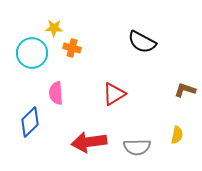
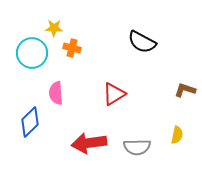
red arrow: moved 1 px down
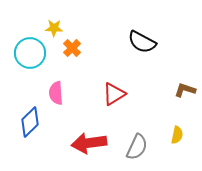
orange cross: rotated 30 degrees clockwise
cyan circle: moved 2 px left
gray semicircle: rotated 64 degrees counterclockwise
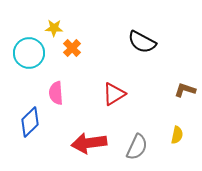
cyan circle: moved 1 px left
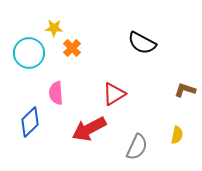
black semicircle: moved 1 px down
red arrow: moved 14 px up; rotated 20 degrees counterclockwise
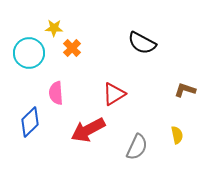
red arrow: moved 1 px left, 1 px down
yellow semicircle: rotated 24 degrees counterclockwise
